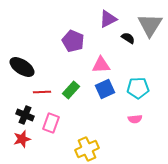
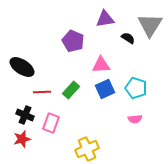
purple triangle: moved 3 px left; rotated 18 degrees clockwise
cyan pentagon: moved 2 px left; rotated 20 degrees clockwise
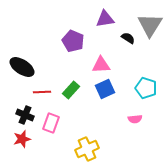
cyan pentagon: moved 10 px right
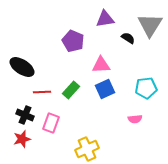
cyan pentagon: rotated 25 degrees counterclockwise
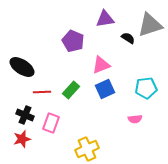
gray triangle: rotated 40 degrees clockwise
pink triangle: rotated 18 degrees counterclockwise
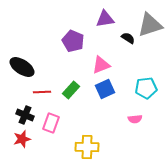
yellow cross: moved 2 px up; rotated 25 degrees clockwise
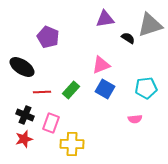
purple pentagon: moved 25 px left, 4 px up
blue square: rotated 36 degrees counterclockwise
red star: moved 2 px right
yellow cross: moved 15 px left, 3 px up
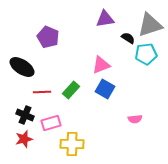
cyan pentagon: moved 34 px up
pink rectangle: rotated 54 degrees clockwise
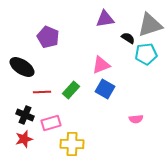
pink semicircle: moved 1 px right
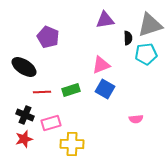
purple triangle: moved 1 px down
black semicircle: rotated 56 degrees clockwise
black ellipse: moved 2 px right
green rectangle: rotated 30 degrees clockwise
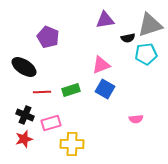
black semicircle: rotated 80 degrees clockwise
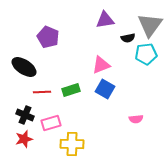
gray triangle: rotated 36 degrees counterclockwise
